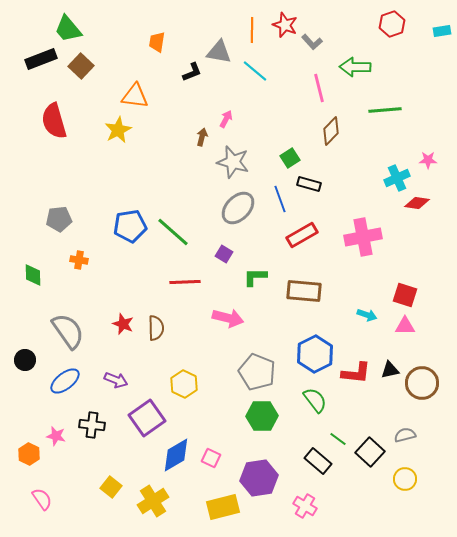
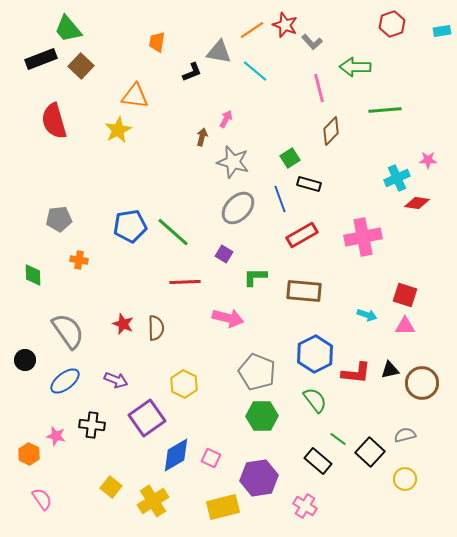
orange line at (252, 30): rotated 55 degrees clockwise
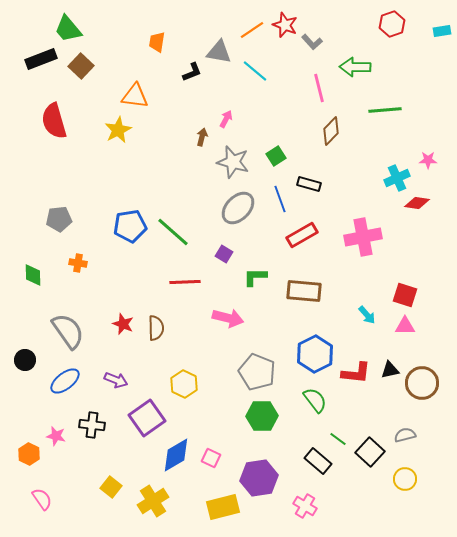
green square at (290, 158): moved 14 px left, 2 px up
orange cross at (79, 260): moved 1 px left, 3 px down
cyan arrow at (367, 315): rotated 30 degrees clockwise
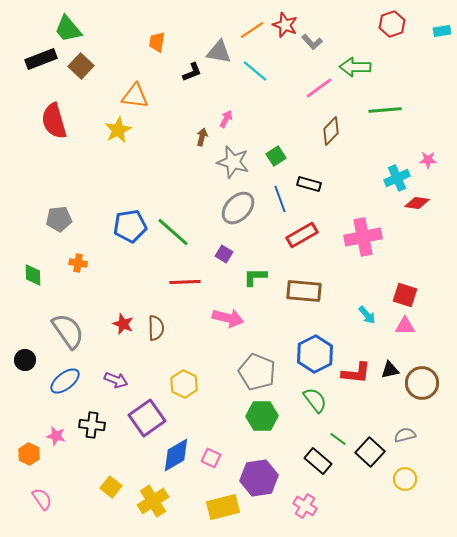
pink line at (319, 88): rotated 68 degrees clockwise
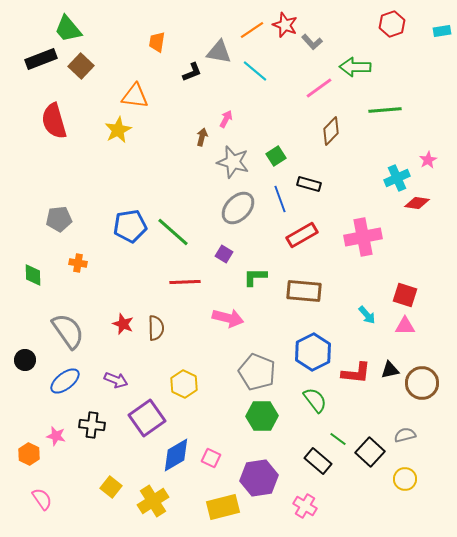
pink star at (428, 160): rotated 30 degrees counterclockwise
blue hexagon at (315, 354): moved 2 px left, 2 px up
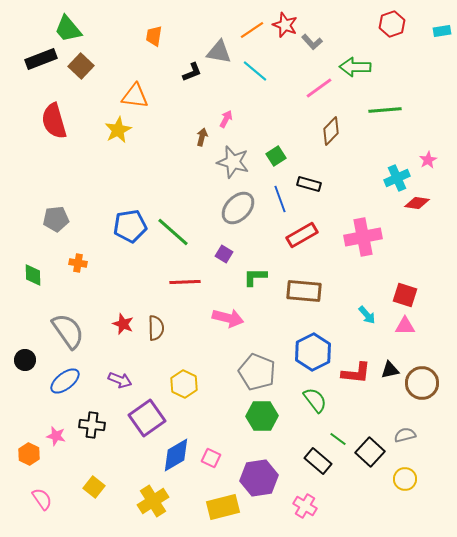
orange trapezoid at (157, 42): moved 3 px left, 6 px up
gray pentagon at (59, 219): moved 3 px left
purple arrow at (116, 380): moved 4 px right
yellow square at (111, 487): moved 17 px left
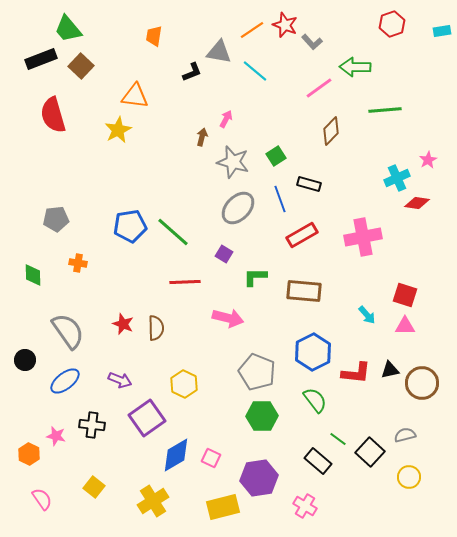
red semicircle at (54, 121): moved 1 px left, 6 px up
yellow circle at (405, 479): moved 4 px right, 2 px up
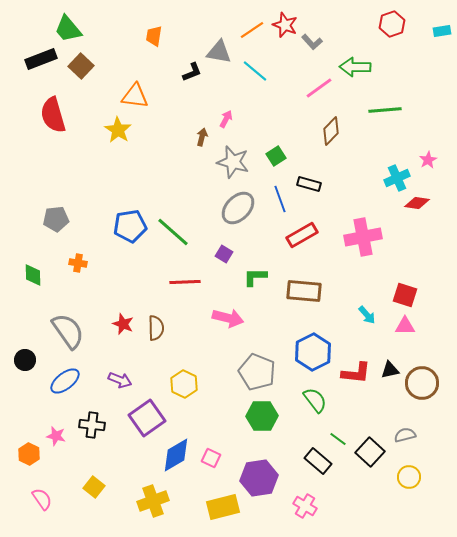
yellow star at (118, 130): rotated 12 degrees counterclockwise
yellow cross at (153, 501): rotated 12 degrees clockwise
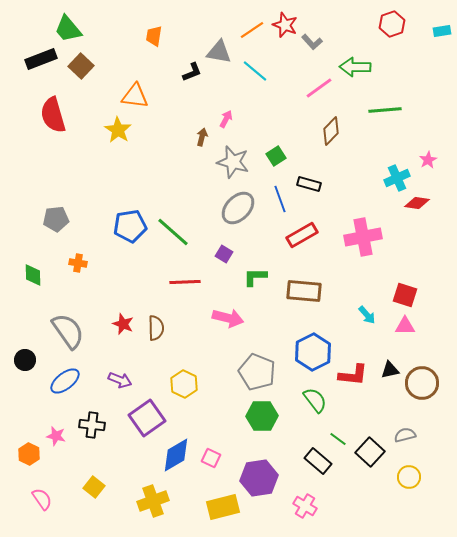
red L-shape at (356, 373): moved 3 px left, 2 px down
